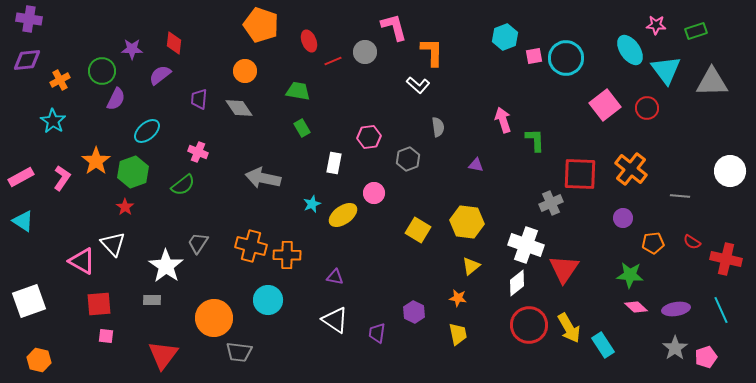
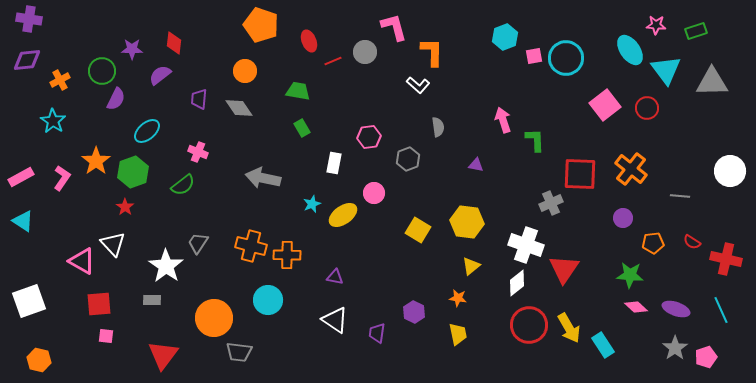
purple ellipse at (676, 309): rotated 28 degrees clockwise
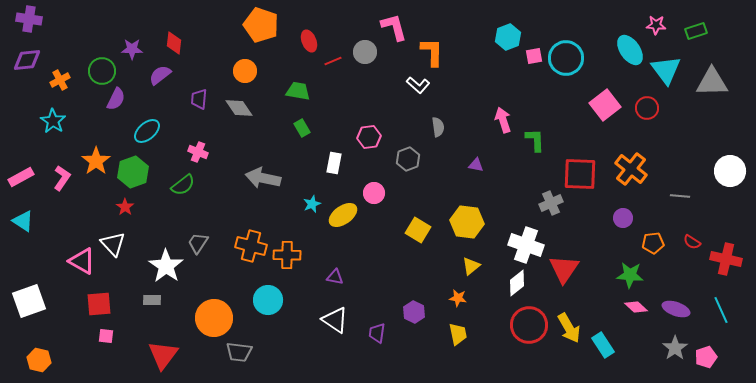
cyan hexagon at (505, 37): moved 3 px right
